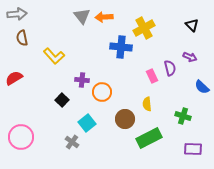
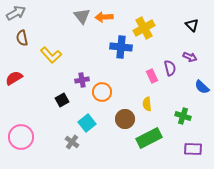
gray arrow: moved 1 px left, 1 px up; rotated 24 degrees counterclockwise
yellow L-shape: moved 3 px left, 1 px up
purple cross: rotated 16 degrees counterclockwise
black square: rotated 16 degrees clockwise
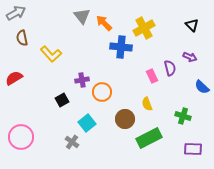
orange arrow: moved 6 px down; rotated 48 degrees clockwise
yellow L-shape: moved 1 px up
yellow semicircle: rotated 16 degrees counterclockwise
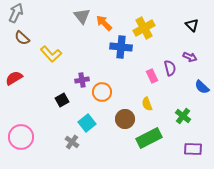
gray arrow: rotated 36 degrees counterclockwise
brown semicircle: rotated 35 degrees counterclockwise
green cross: rotated 21 degrees clockwise
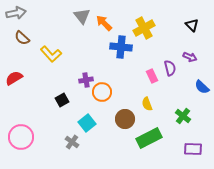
gray arrow: rotated 54 degrees clockwise
purple cross: moved 4 px right
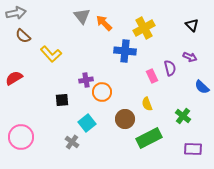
brown semicircle: moved 1 px right, 2 px up
blue cross: moved 4 px right, 4 px down
black square: rotated 24 degrees clockwise
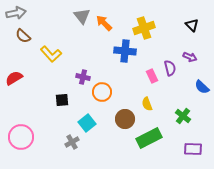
yellow cross: rotated 10 degrees clockwise
purple cross: moved 3 px left, 3 px up; rotated 24 degrees clockwise
gray cross: rotated 24 degrees clockwise
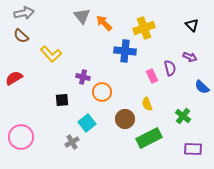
gray arrow: moved 8 px right
brown semicircle: moved 2 px left
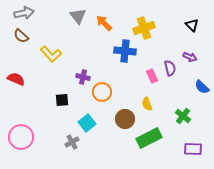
gray triangle: moved 4 px left
red semicircle: moved 2 px right, 1 px down; rotated 54 degrees clockwise
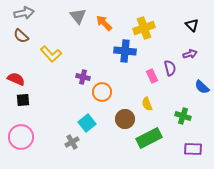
purple arrow: moved 3 px up; rotated 40 degrees counterclockwise
black square: moved 39 px left
green cross: rotated 21 degrees counterclockwise
